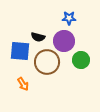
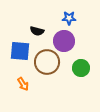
black semicircle: moved 1 px left, 6 px up
green circle: moved 8 px down
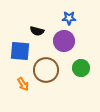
brown circle: moved 1 px left, 8 px down
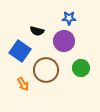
blue square: rotated 30 degrees clockwise
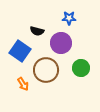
purple circle: moved 3 px left, 2 px down
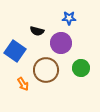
blue square: moved 5 px left
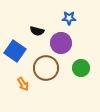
brown circle: moved 2 px up
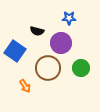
brown circle: moved 2 px right
orange arrow: moved 2 px right, 2 px down
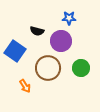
purple circle: moved 2 px up
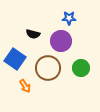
black semicircle: moved 4 px left, 3 px down
blue square: moved 8 px down
